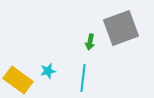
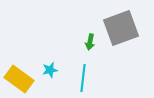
cyan star: moved 2 px right, 1 px up
yellow rectangle: moved 1 px right, 1 px up
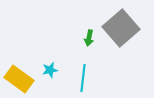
gray square: rotated 21 degrees counterclockwise
green arrow: moved 1 px left, 4 px up
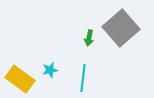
yellow rectangle: moved 1 px right
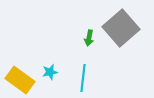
cyan star: moved 2 px down
yellow rectangle: moved 1 px down
